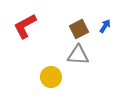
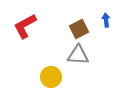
blue arrow: moved 1 px right, 6 px up; rotated 40 degrees counterclockwise
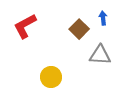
blue arrow: moved 3 px left, 2 px up
brown square: rotated 18 degrees counterclockwise
gray triangle: moved 22 px right
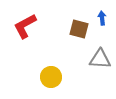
blue arrow: moved 1 px left
brown square: rotated 30 degrees counterclockwise
gray triangle: moved 4 px down
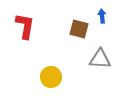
blue arrow: moved 2 px up
red L-shape: rotated 128 degrees clockwise
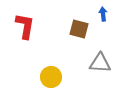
blue arrow: moved 1 px right, 2 px up
gray triangle: moved 4 px down
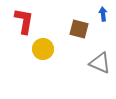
red L-shape: moved 1 px left, 5 px up
gray triangle: rotated 20 degrees clockwise
yellow circle: moved 8 px left, 28 px up
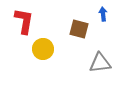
gray triangle: rotated 30 degrees counterclockwise
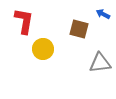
blue arrow: rotated 56 degrees counterclockwise
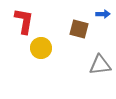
blue arrow: rotated 152 degrees clockwise
yellow circle: moved 2 px left, 1 px up
gray triangle: moved 2 px down
